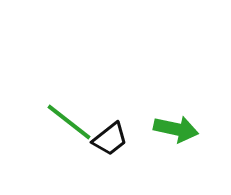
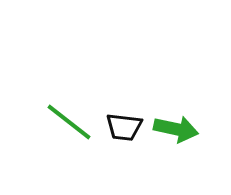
black trapezoid: moved 14 px right, 12 px up; rotated 45 degrees clockwise
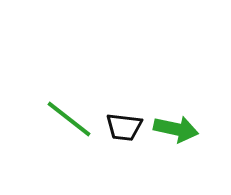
green line: moved 3 px up
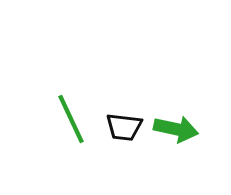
green line: moved 2 px right; rotated 27 degrees clockwise
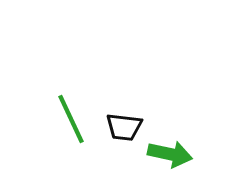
green arrow: moved 6 px left, 25 px down
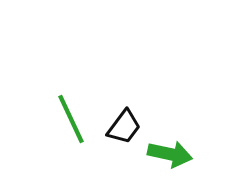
black trapezoid: rotated 60 degrees counterclockwise
